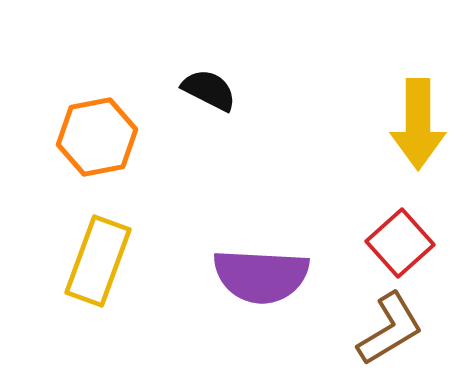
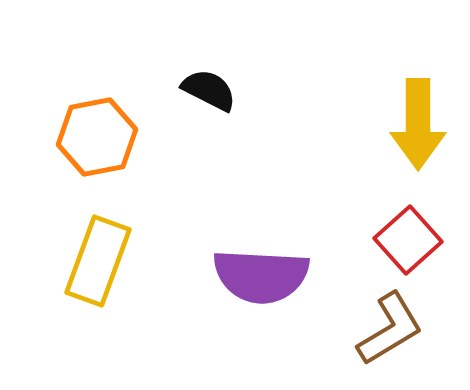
red square: moved 8 px right, 3 px up
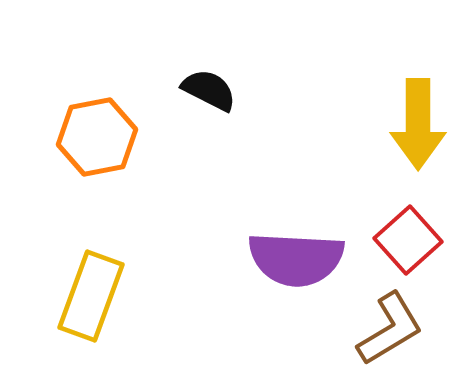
yellow rectangle: moved 7 px left, 35 px down
purple semicircle: moved 35 px right, 17 px up
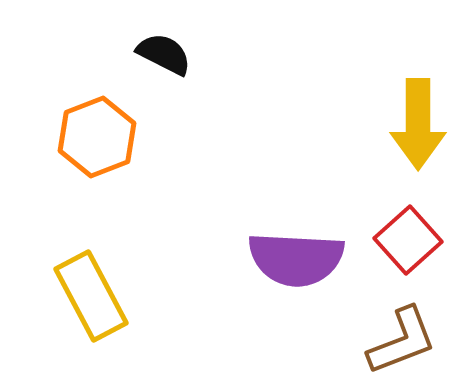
black semicircle: moved 45 px left, 36 px up
orange hexagon: rotated 10 degrees counterclockwise
yellow rectangle: rotated 48 degrees counterclockwise
brown L-shape: moved 12 px right, 12 px down; rotated 10 degrees clockwise
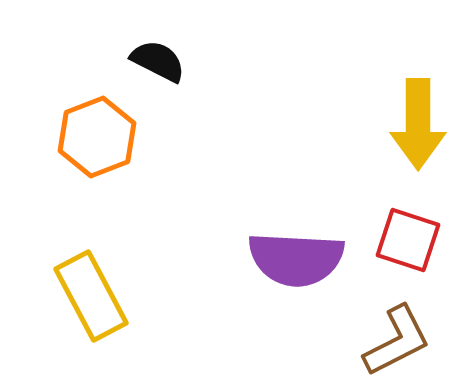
black semicircle: moved 6 px left, 7 px down
red square: rotated 30 degrees counterclockwise
brown L-shape: moved 5 px left; rotated 6 degrees counterclockwise
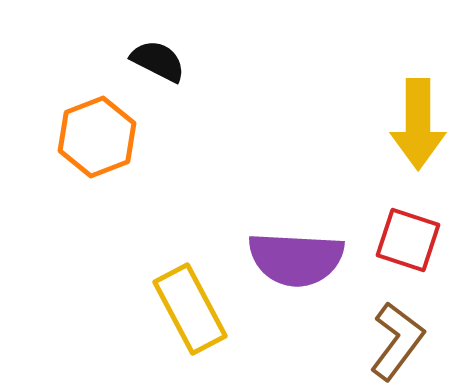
yellow rectangle: moved 99 px right, 13 px down
brown L-shape: rotated 26 degrees counterclockwise
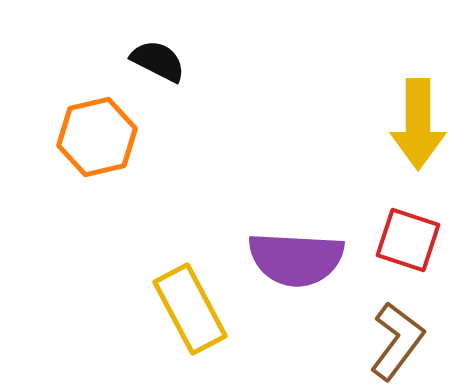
orange hexagon: rotated 8 degrees clockwise
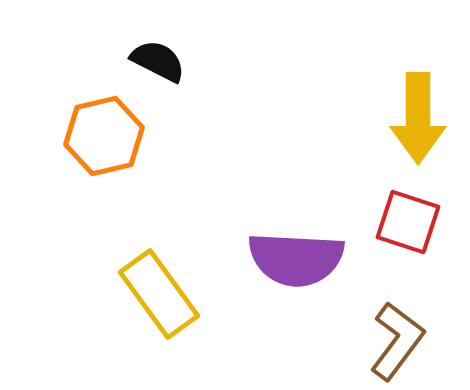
yellow arrow: moved 6 px up
orange hexagon: moved 7 px right, 1 px up
red square: moved 18 px up
yellow rectangle: moved 31 px left, 15 px up; rotated 8 degrees counterclockwise
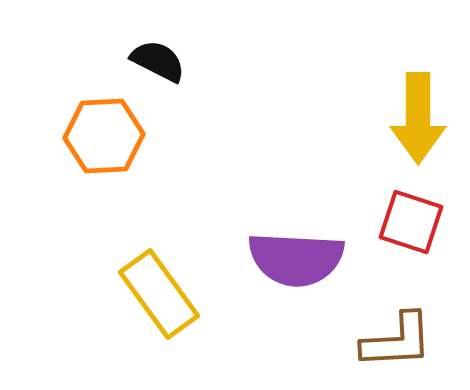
orange hexagon: rotated 10 degrees clockwise
red square: moved 3 px right
brown L-shape: rotated 50 degrees clockwise
